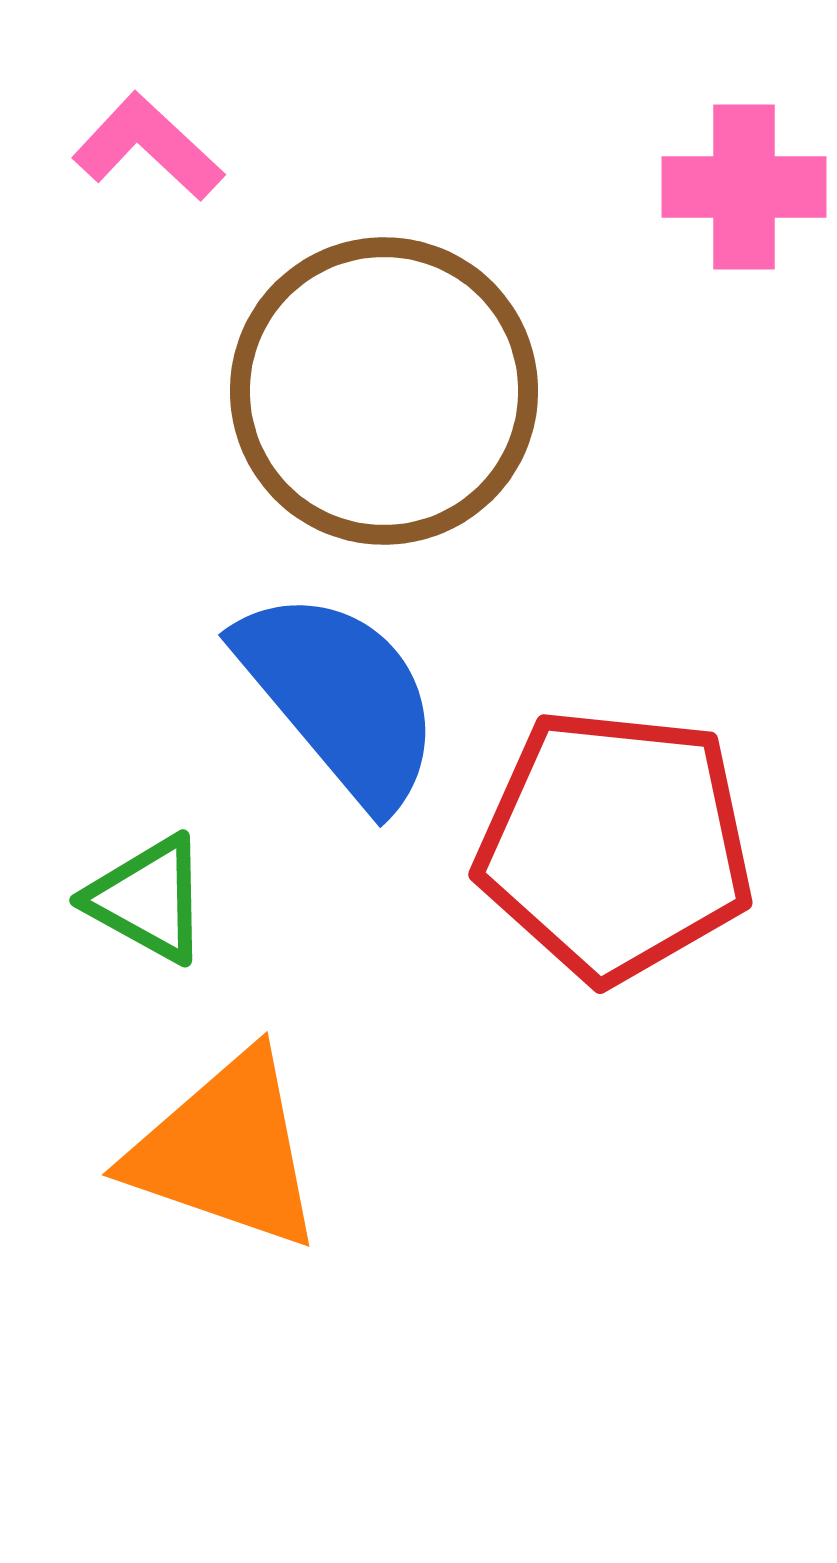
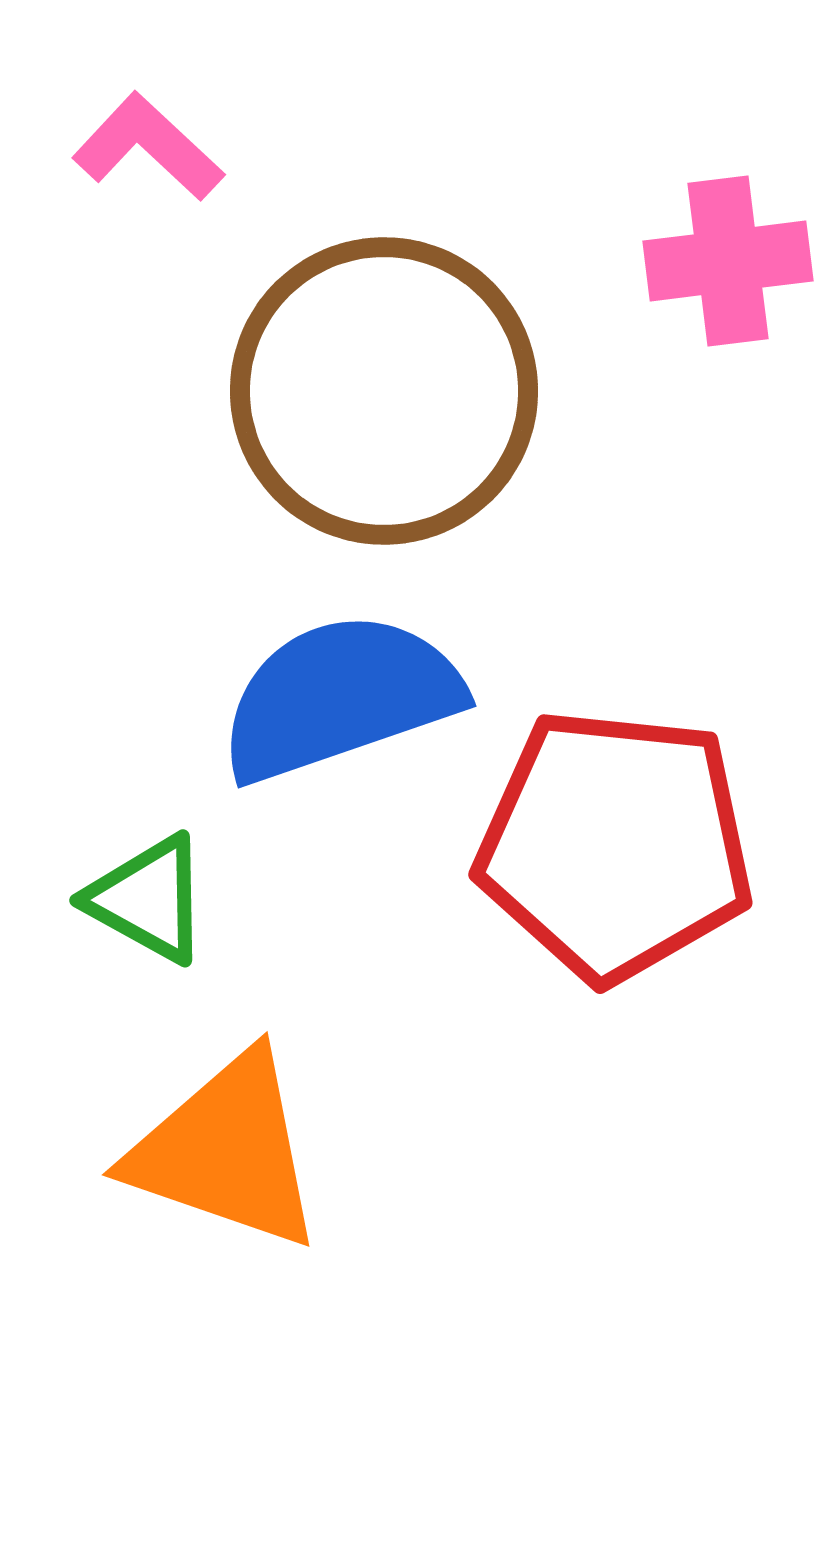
pink cross: moved 16 px left, 74 px down; rotated 7 degrees counterclockwise
blue semicircle: rotated 69 degrees counterclockwise
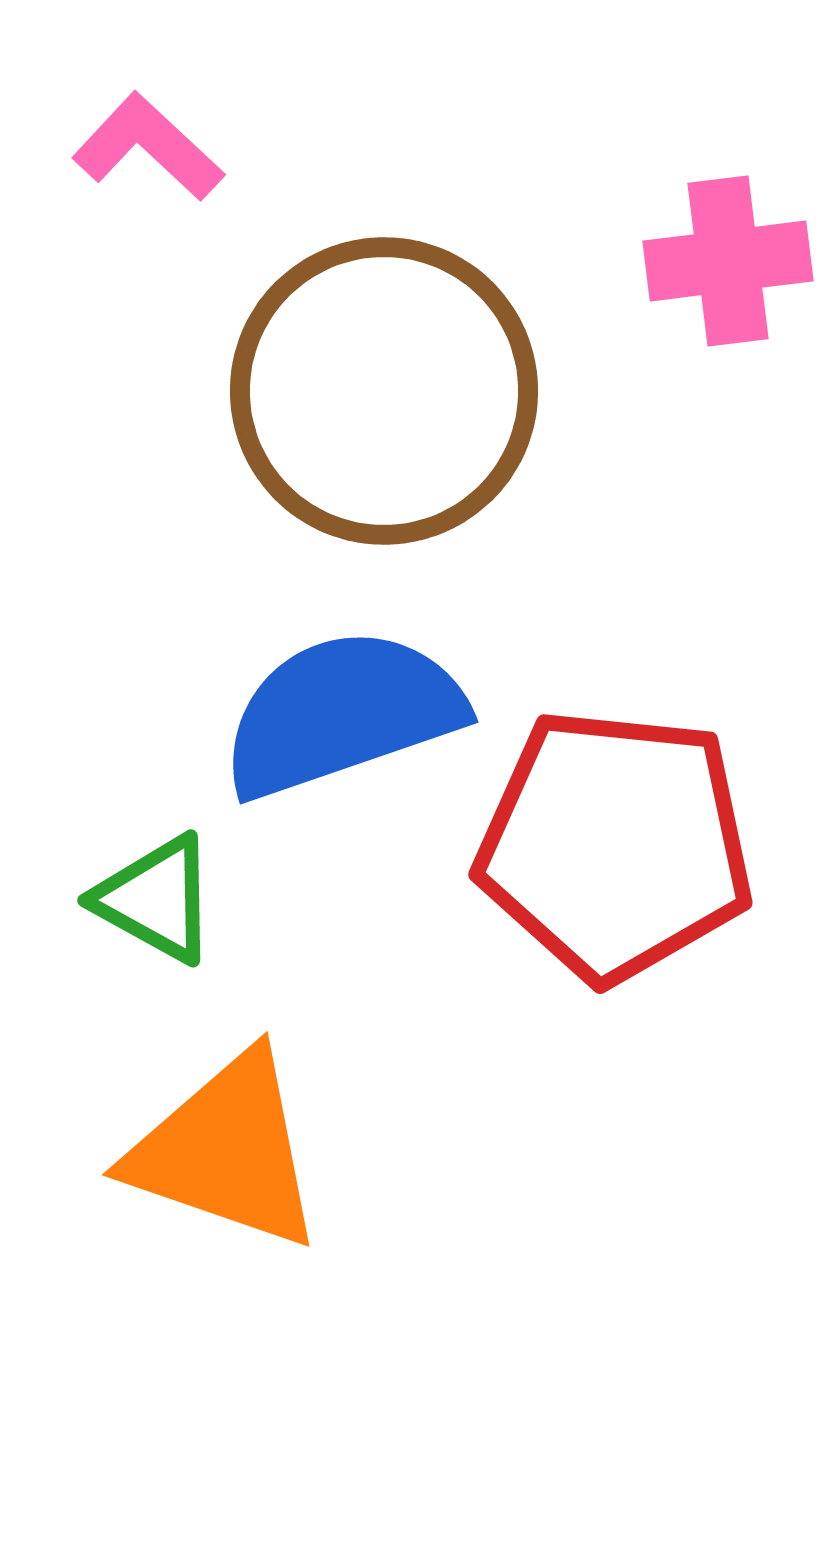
blue semicircle: moved 2 px right, 16 px down
green triangle: moved 8 px right
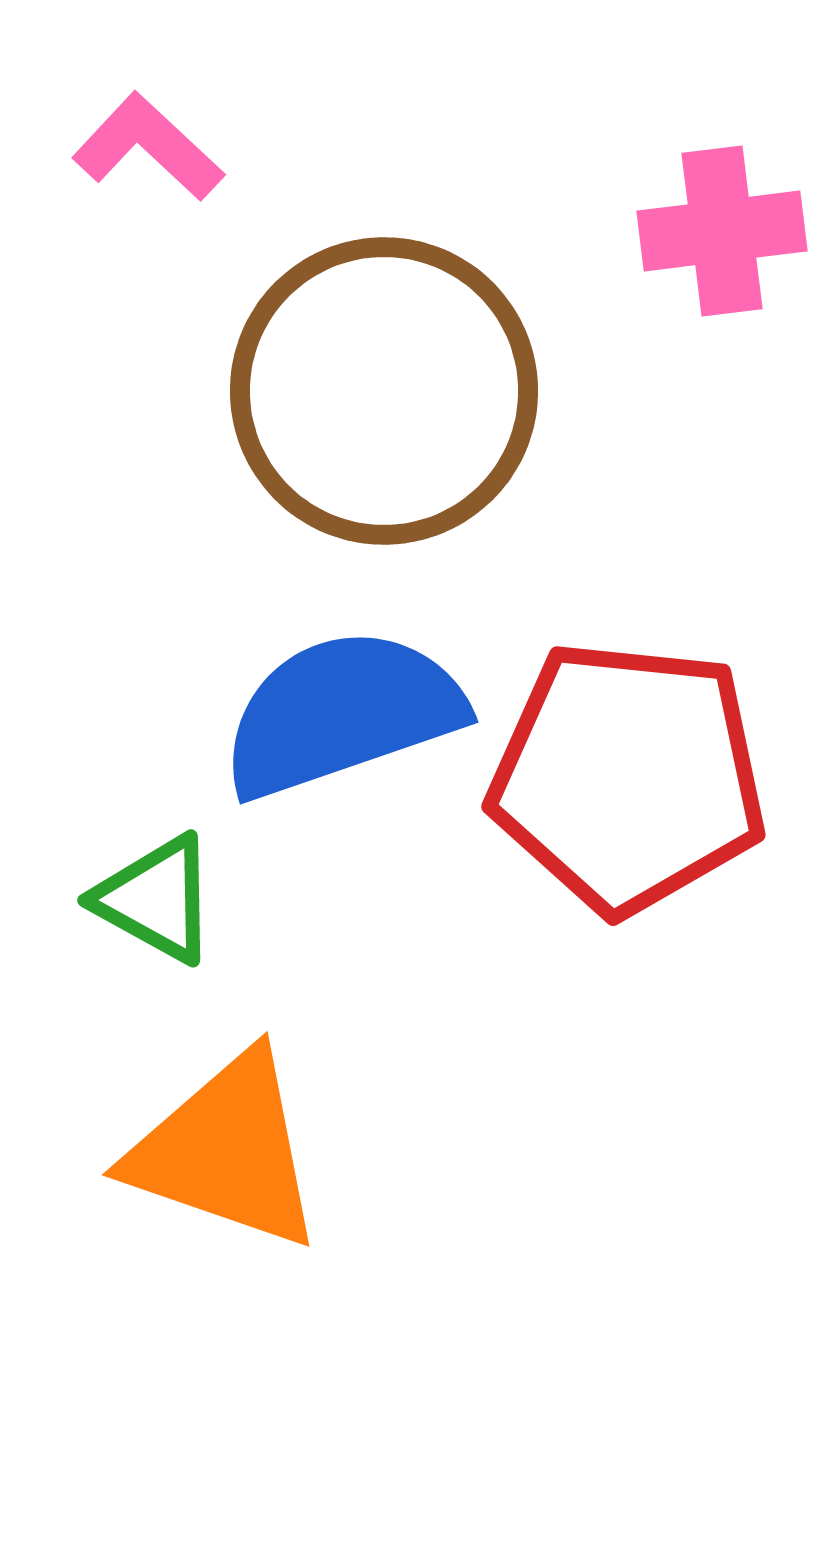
pink cross: moved 6 px left, 30 px up
red pentagon: moved 13 px right, 68 px up
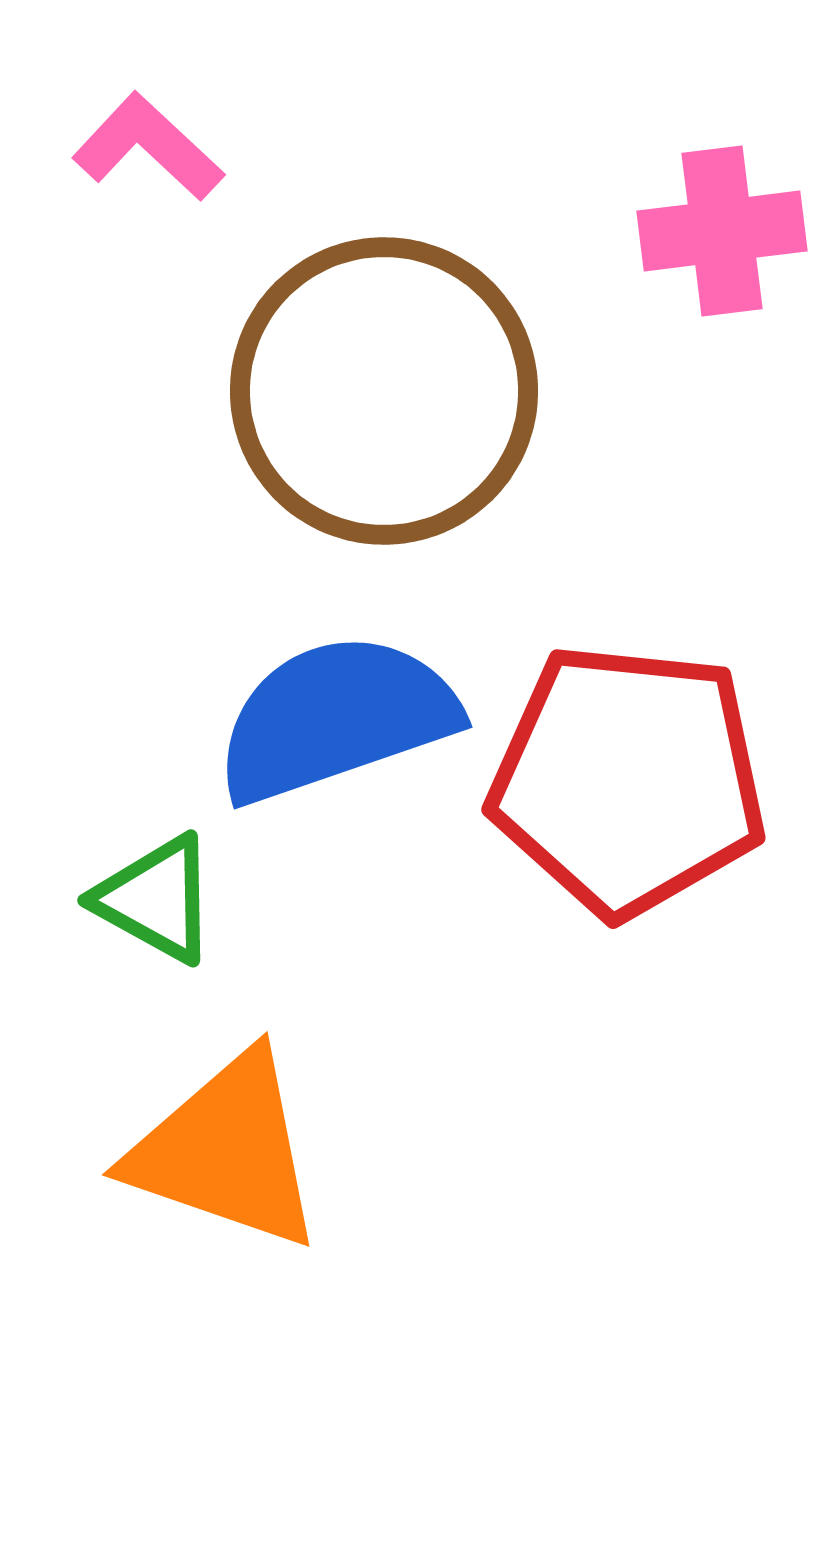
blue semicircle: moved 6 px left, 5 px down
red pentagon: moved 3 px down
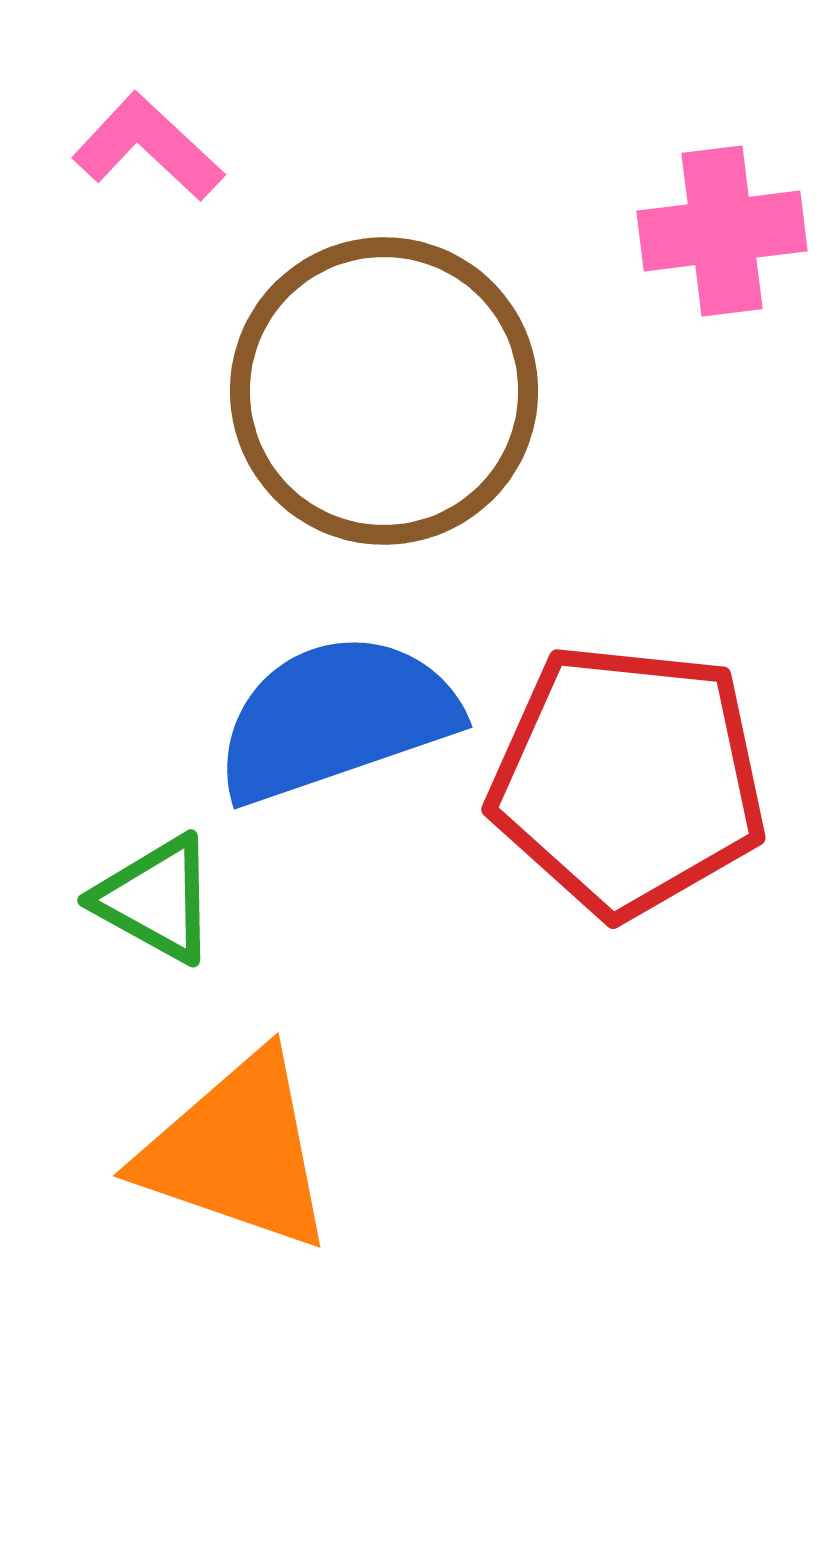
orange triangle: moved 11 px right, 1 px down
